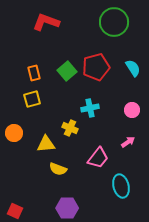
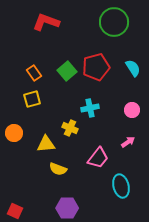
orange rectangle: rotated 21 degrees counterclockwise
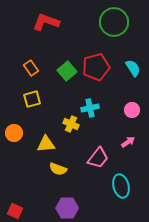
orange rectangle: moved 3 px left, 5 px up
yellow cross: moved 1 px right, 4 px up
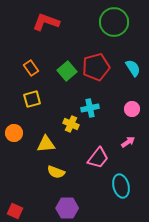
pink circle: moved 1 px up
yellow semicircle: moved 2 px left, 3 px down
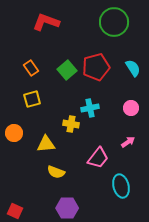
green square: moved 1 px up
pink circle: moved 1 px left, 1 px up
yellow cross: rotated 14 degrees counterclockwise
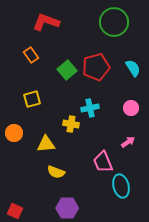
orange rectangle: moved 13 px up
pink trapezoid: moved 5 px right, 4 px down; rotated 120 degrees clockwise
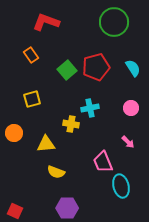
pink arrow: rotated 80 degrees clockwise
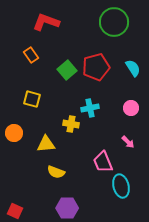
yellow square: rotated 30 degrees clockwise
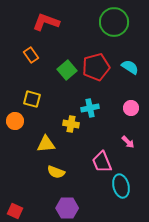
cyan semicircle: moved 3 px left, 1 px up; rotated 24 degrees counterclockwise
orange circle: moved 1 px right, 12 px up
pink trapezoid: moved 1 px left
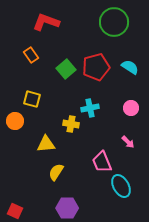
green square: moved 1 px left, 1 px up
yellow semicircle: rotated 102 degrees clockwise
cyan ellipse: rotated 15 degrees counterclockwise
